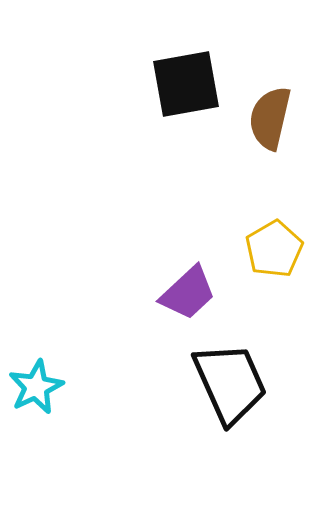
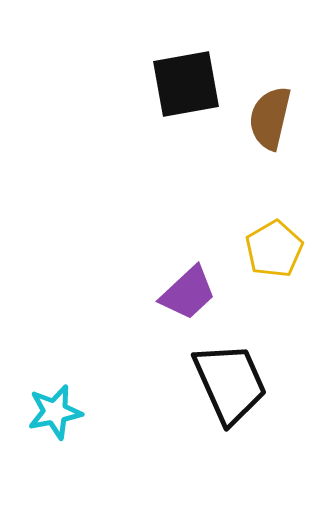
cyan star: moved 19 px right, 25 px down; rotated 14 degrees clockwise
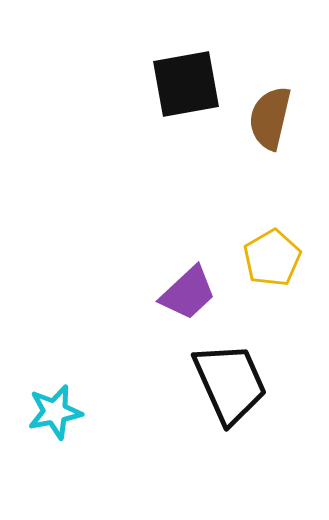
yellow pentagon: moved 2 px left, 9 px down
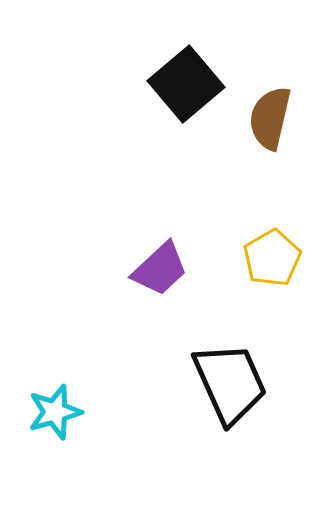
black square: rotated 30 degrees counterclockwise
purple trapezoid: moved 28 px left, 24 px up
cyan star: rotated 4 degrees counterclockwise
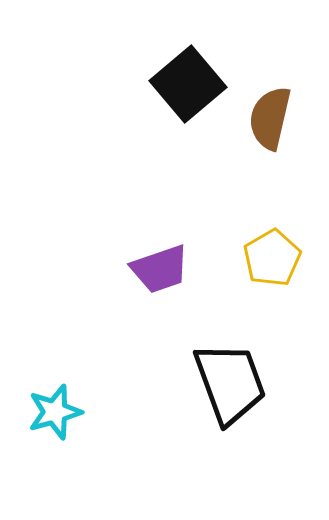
black square: moved 2 px right
purple trapezoid: rotated 24 degrees clockwise
black trapezoid: rotated 4 degrees clockwise
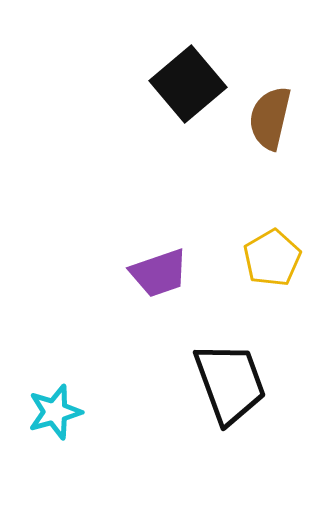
purple trapezoid: moved 1 px left, 4 px down
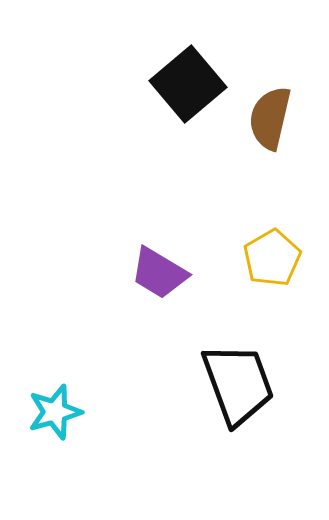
purple trapezoid: rotated 50 degrees clockwise
black trapezoid: moved 8 px right, 1 px down
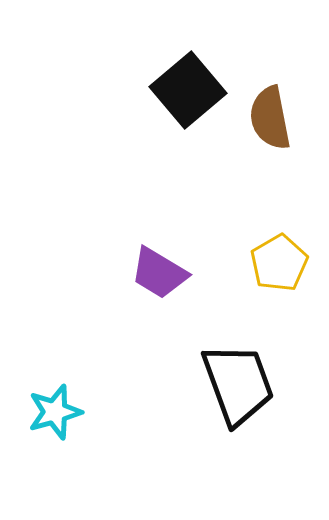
black square: moved 6 px down
brown semicircle: rotated 24 degrees counterclockwise
yellow pentagon: moved 7 px right, 5 px down
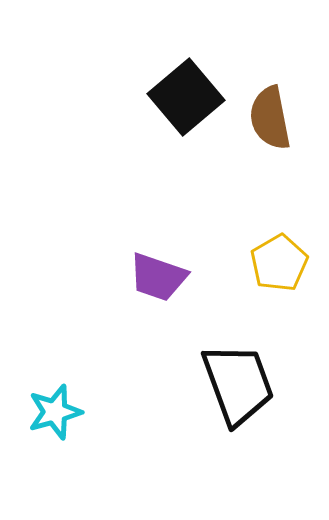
black square: moved 2 px left, 7 px down
purple trapezoid: moved 1 px left, 4 px down; rotated 12 degrees counterclockwise
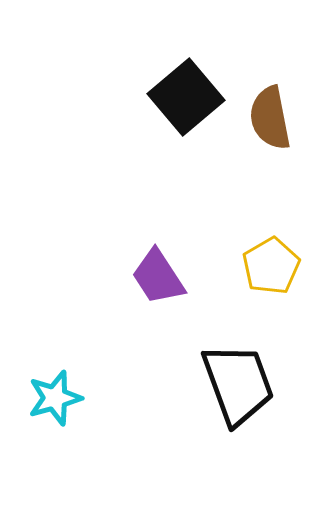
yellow pentagon: moved 8 px left, 3 px down
purple trapezoid: rotated 38 degrees clockwise
cyan star: moved 14 px up
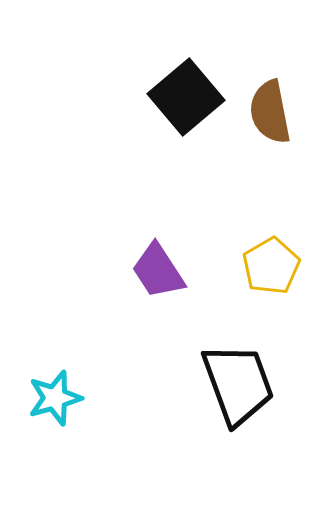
brown semicircle: moved 6 px up
purple trapezoid: moved 6 px up
